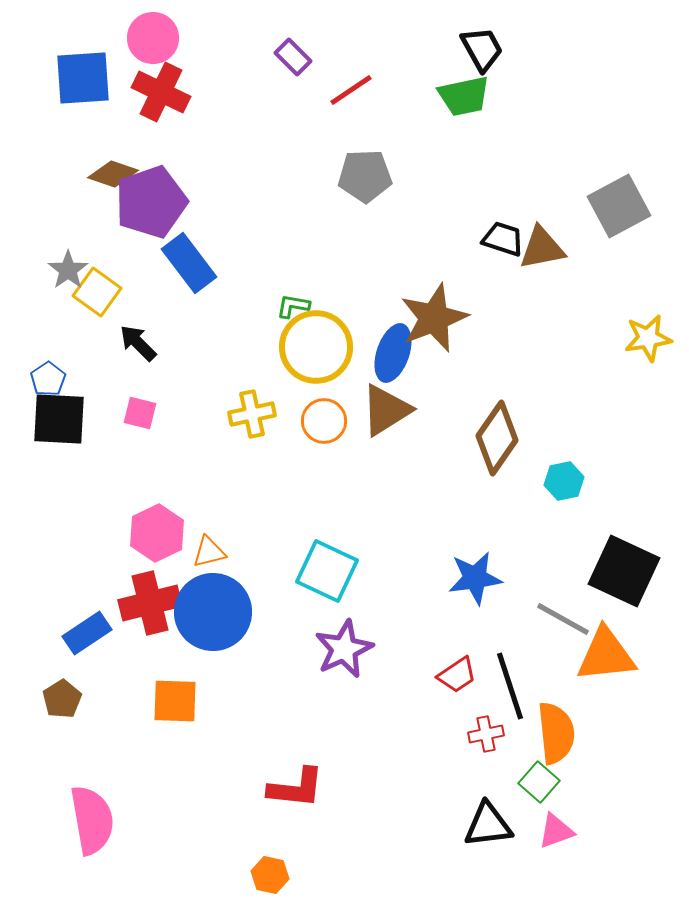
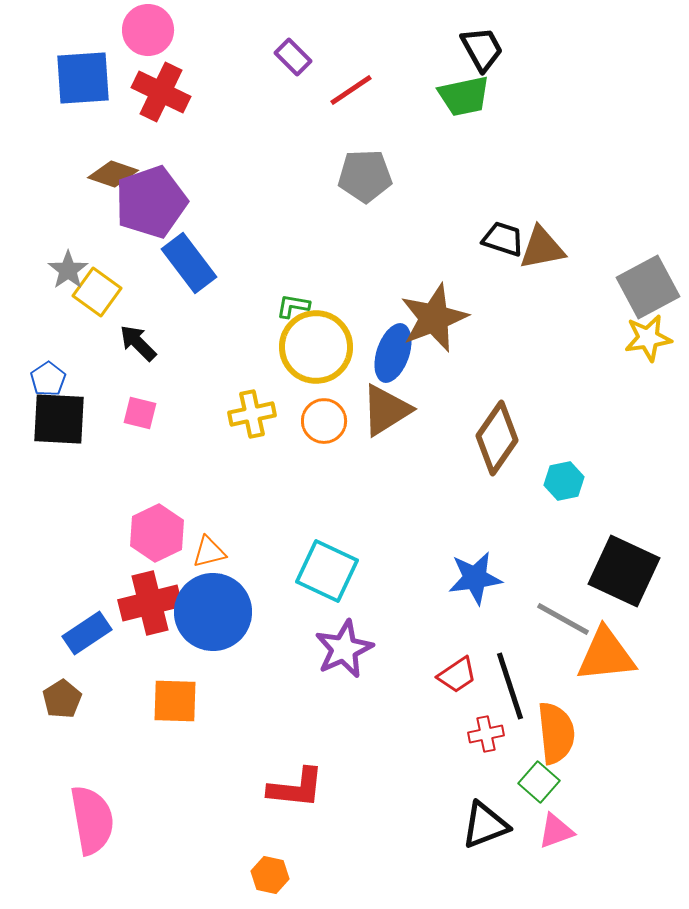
pink circle at (153, 38): moved 5 px left, 8 px up
gray square at (619, 206): moved 29 px right, 81 px down
black triangle at (488, 825): moved 3 px left; rotated 14 degrees counterclockwise
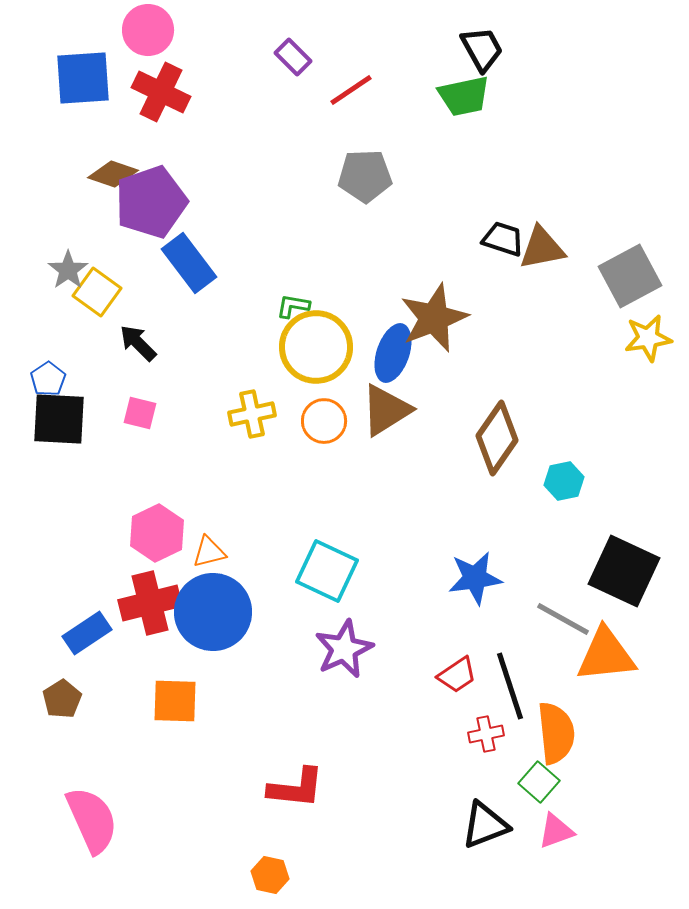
gray square at (648, 287): moved 18 px left, 11 px up
pink semicircle at (92, 820): rotated 14 degrees counterclockwise
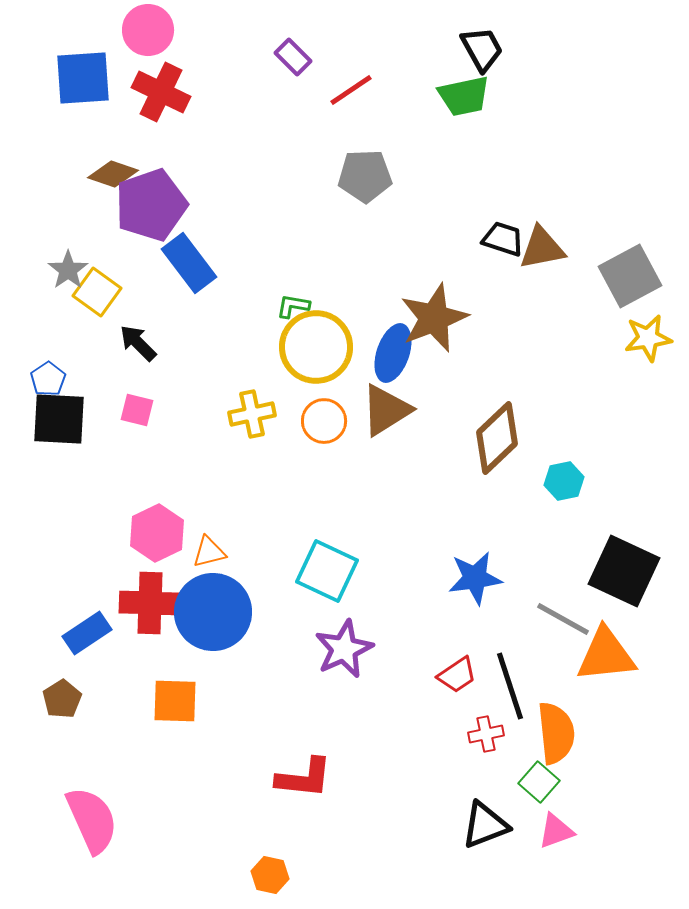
purple pentagon at (151, 202): moved 3 px down
pink square at (140, 413): moved 3 px left, 3 px up
brown diamond at (497, 438): rotated 12 degrees clockwise
red cross at (150, 603): rotated 16 degrees clockwise
red L-shape at (296, 788): moved 8 px right, 10 px up
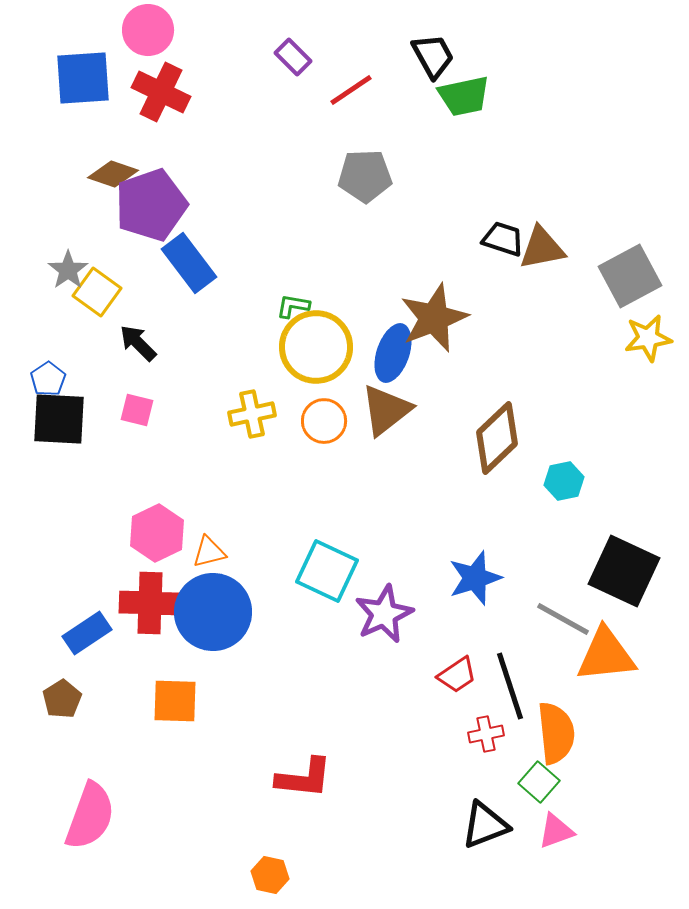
black trapezoid at (482, 49): moved 49 px left, 7 px down
brown triangle at (386, 410): rotated 6 degrees counterclockwise
blue star at (475, 578): rotated 10 degrees counterclockwise
purple star at (344, 649): moved 40 px right, 35 px up
pink semicircle at (92, 820): moved 2 px left, 4 px up; rotated 44 degrees clockwise
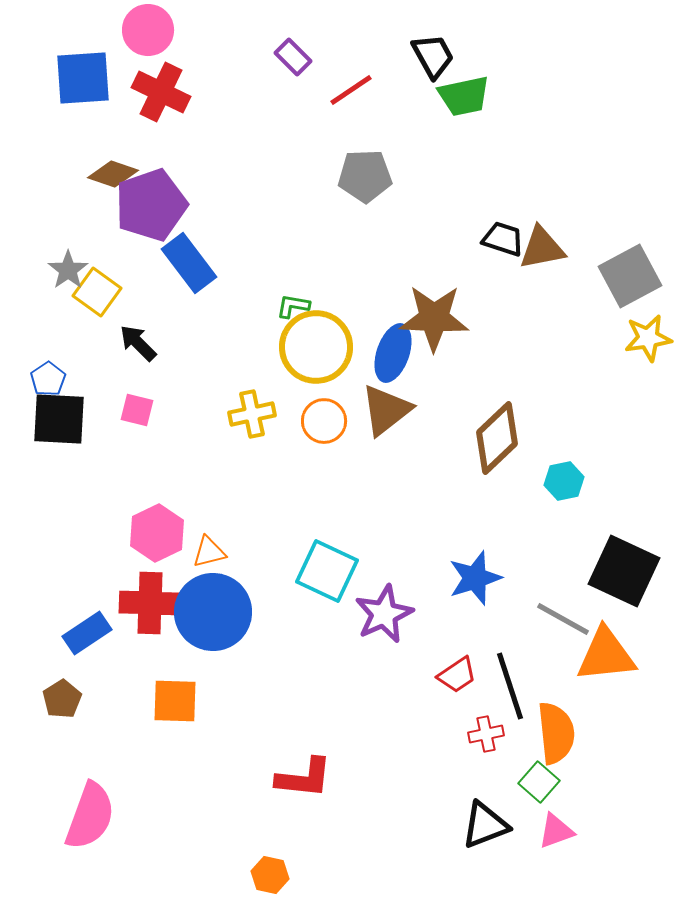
brown star at (434, 318): rotated 24 degrees clockwise
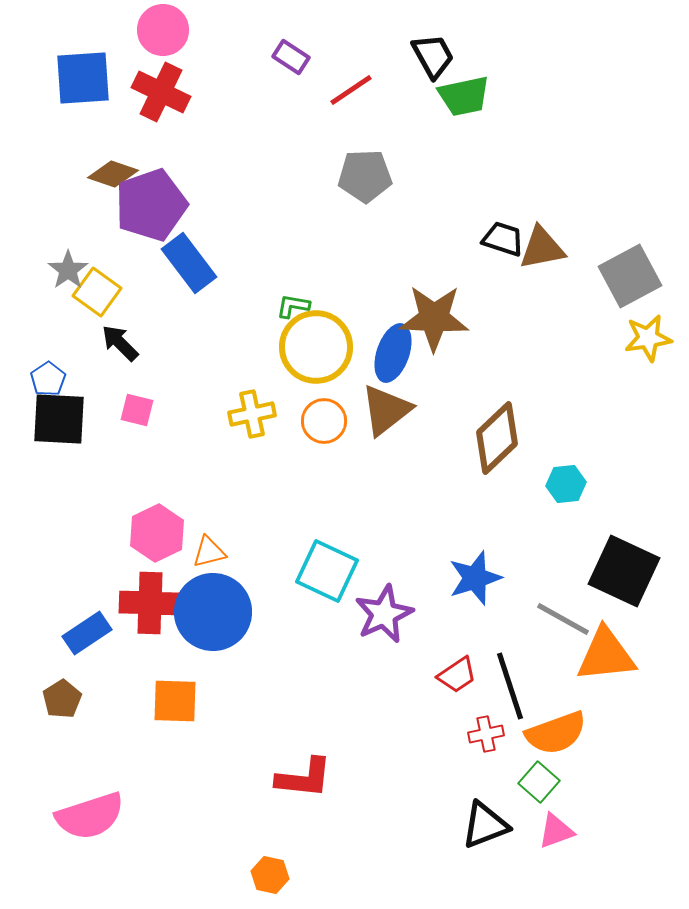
pink circle at (148, 30): moved 15 px right
purple rectangle at (293, 57): moved 2 px left; rotated 12 degrees counterclockwise
black arrow at (138, 343): moved 18 px left
cyan hexagon at (564, 481): moved 2 px right, 3 px down; rotated 6 degrees clockwise
orange semicircle at (556, 733): rotated 76 degrees clockwise
pink semicircle at (90, 816): rotated 52 degrees clockwise
